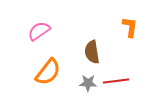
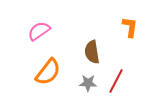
red line: rotated 55 degrees counterclockwise
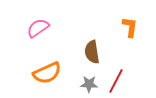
pink semicircle: moved 1 px left, 3 px up
orange semicircle: moved 1 px left, 1 px down; rotated 28 degrees clockwise
gray star: moved 1 px right, 1 px down
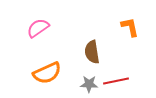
orange L-shape: rotated 20 degrees counterclockwise
red line: rotated 50 degrees clockwise
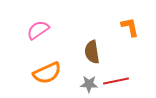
pink semicircle: moved 2 px down
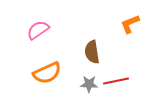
orange L-shape: moved 3 px up; rotated 100 degrees counterclockwise
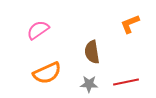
red line: moved 10 px right, 1 px down
